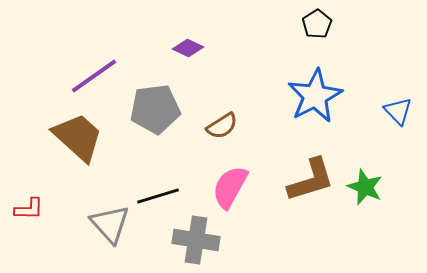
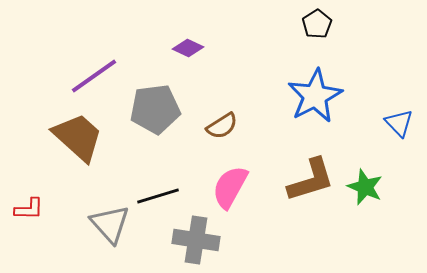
blue triangle: moved 1 px right, 12 px down
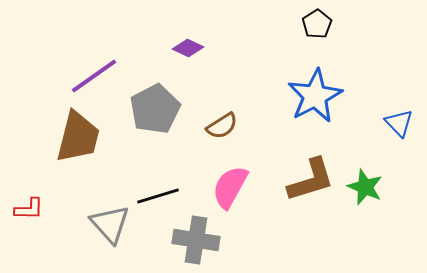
gray pentagon: rotated 21 degrees counterclockwise
brown trapezoid: rotated 62 degrees clockwise
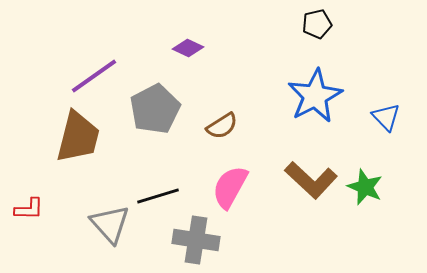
black pentagon: rotated 20 degrees clockwise
blue triangle: moved 13 px left, 6 px up
brown L-shape: rotated 60 degrees clockwise
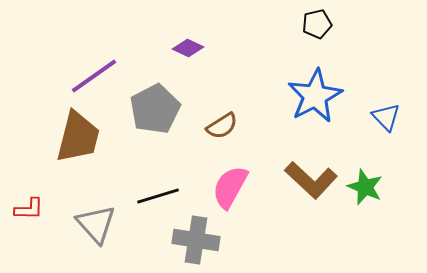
gray triangle: moved 14 px left
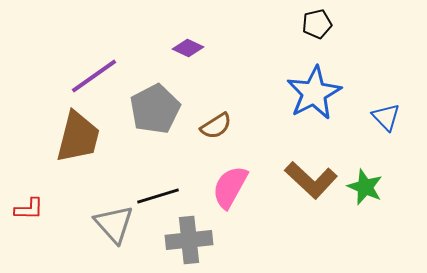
blue star: moved 1 px left, 3 px up
brown semicircle: moved 6 px left
gray triangle: moved 18 px right
gray cross: moved 7 px left; rotated 15 degrees counterclockwise
